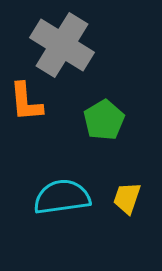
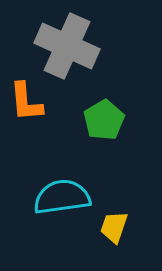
gray cross: moved 5 px right, 1 px down; rotated 8 degrees counterclockwise
yellow trapezoid: moved 13 px left, 29 px down
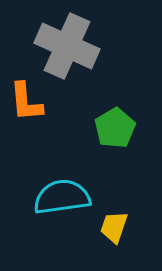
green pentagon: moved 11 px right, 8 px down
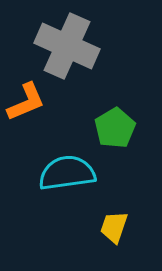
orange L-shape: rotated 108 degrees counterclockwise
cyan semicircle: moved 5 px right, 24 px up
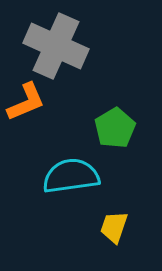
gray cross: moved 11 px left
cyan semicircle: moved 4 px right, 3 px down
